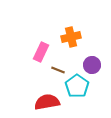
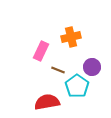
pink rectangle: moved 1 px up
purple circle: moved 2 px down
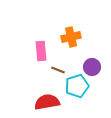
pink rectangle: rotated 30 degrees counterclockwise
cyan pentagon: rotated 20 degrees clockwise
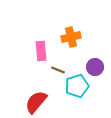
purple circle: moved 3 px right
red semicircle: moved 11 px left; rotated 40 degrees counterclockwise
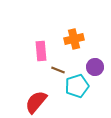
orange cross: moved 3 px right, 2 px down
